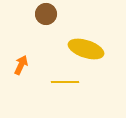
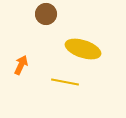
yellow ellipse: moved 3 px left
yellow line: rotated 12 degrees clockwise
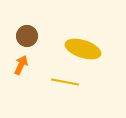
brown circle: moved 19 px left, 22 px down
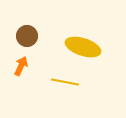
yellow ellipse: moved 2 px up
orange arrow: moved 1 px down
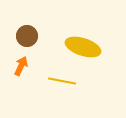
yellow line: moved 3 px left, 1 px up
